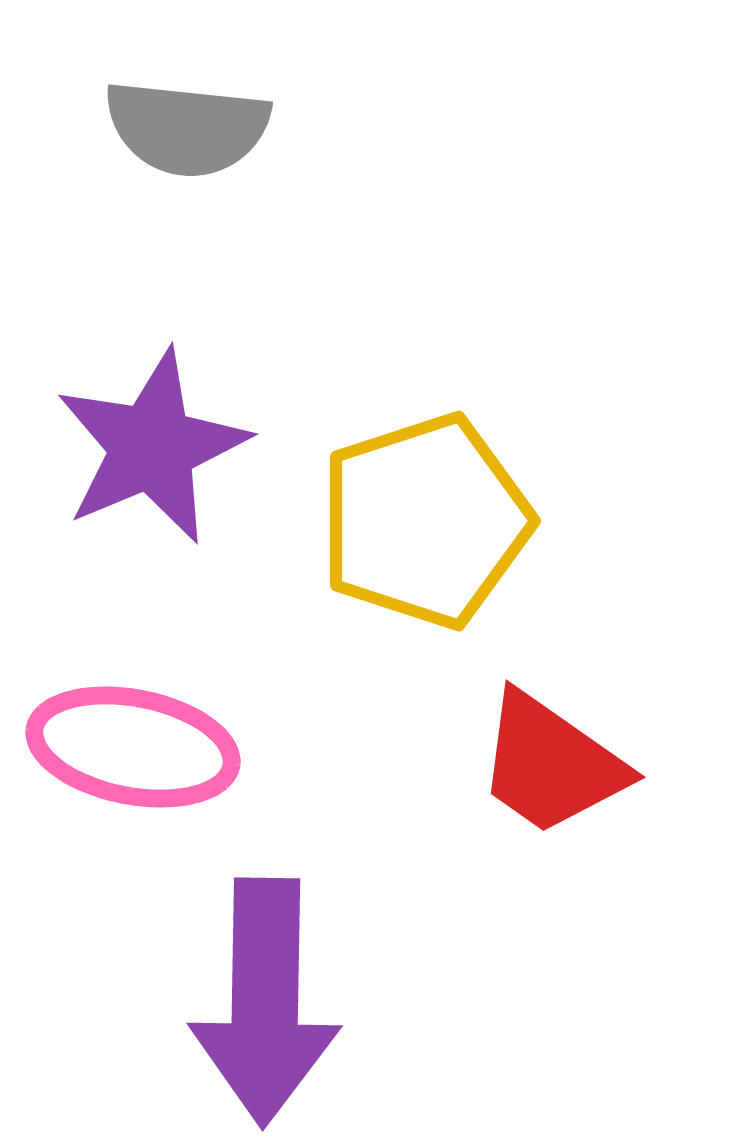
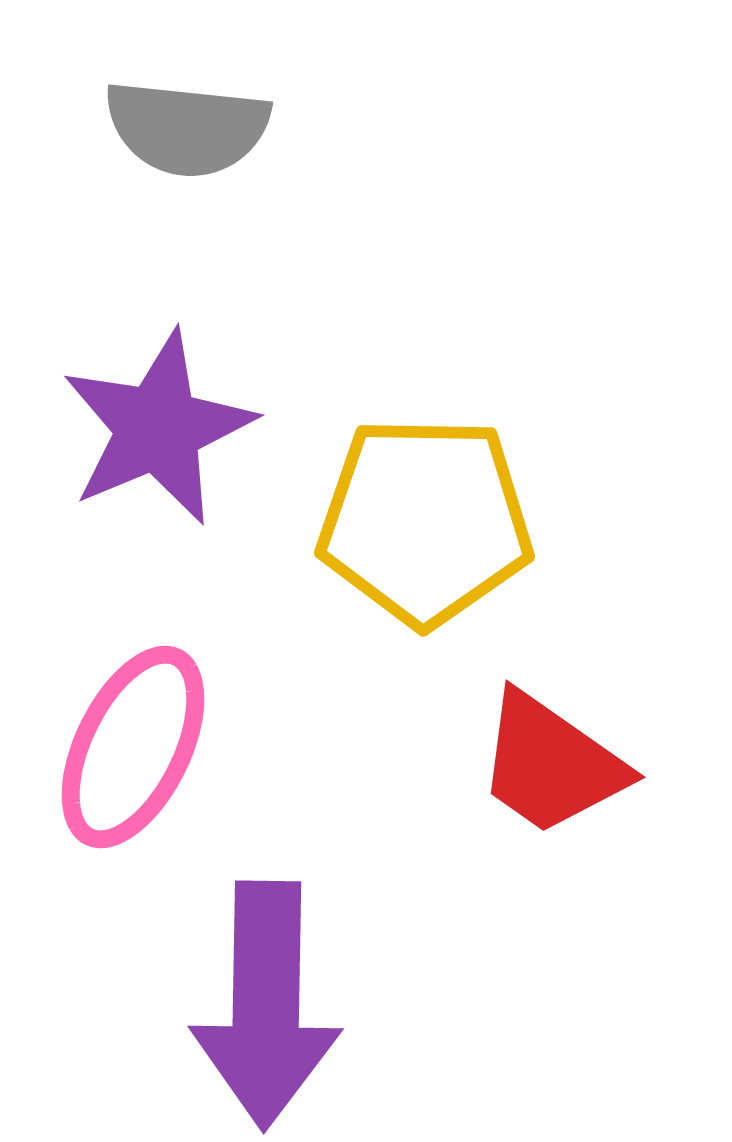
purple star: moved 6 px right, 19 px up
yellow pentagon: rotated 19 degrees clockwise
pink ellipse: rotated 75 degrees counterclockwise
purple arrow: moved 1 px right, 3 px down
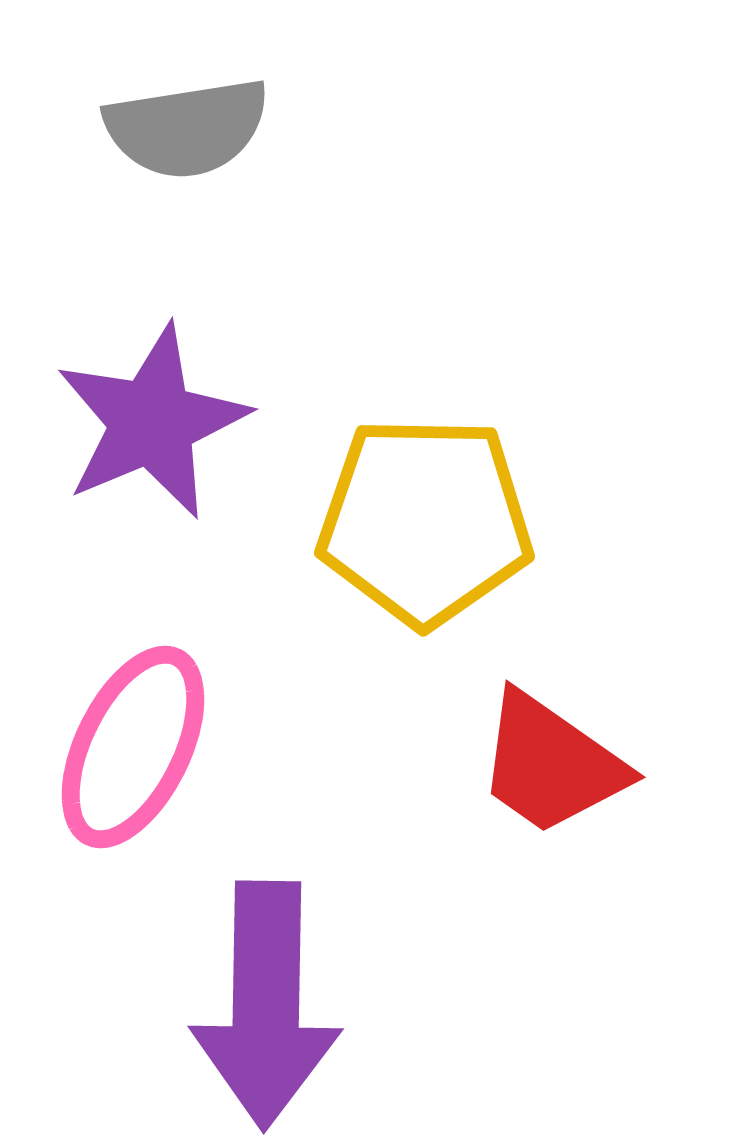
gray semicircle: rotated 15 degrees counterclockwise
purple star: moved 6 px left, 6 px up
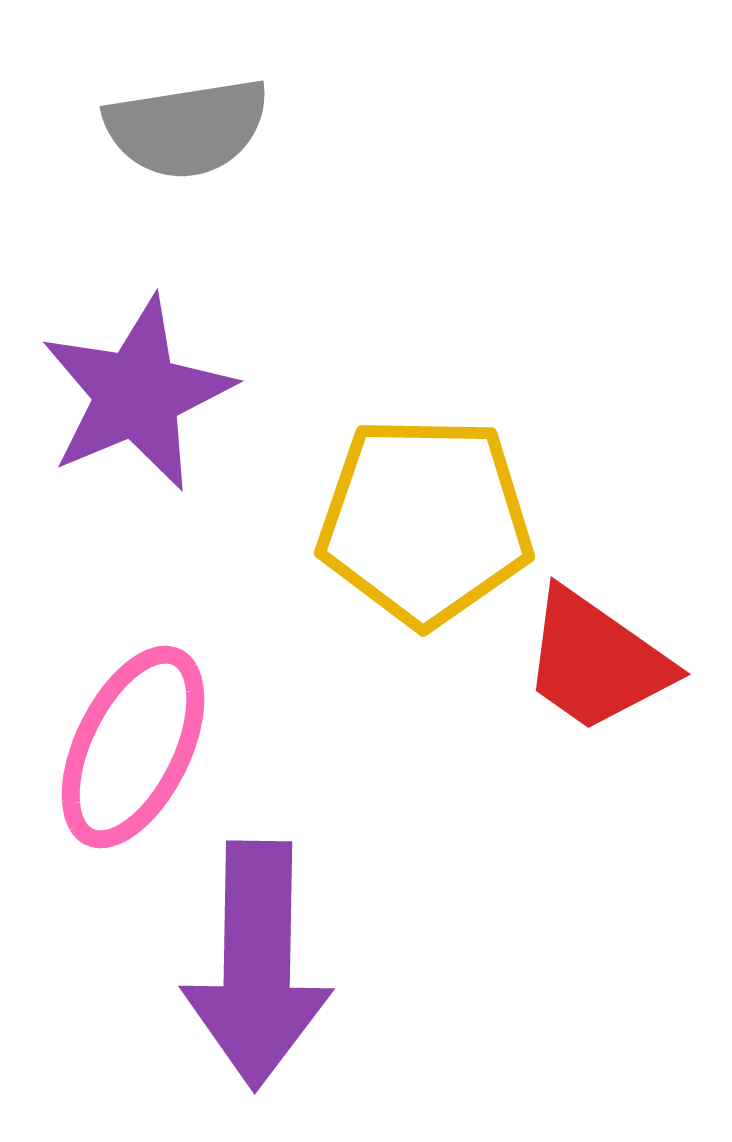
purple star: moved 15 px left, 28 px up
red trapezoid: moved 45 px right, 103 px up
purple arrow: moved 9 px left, 40 px up
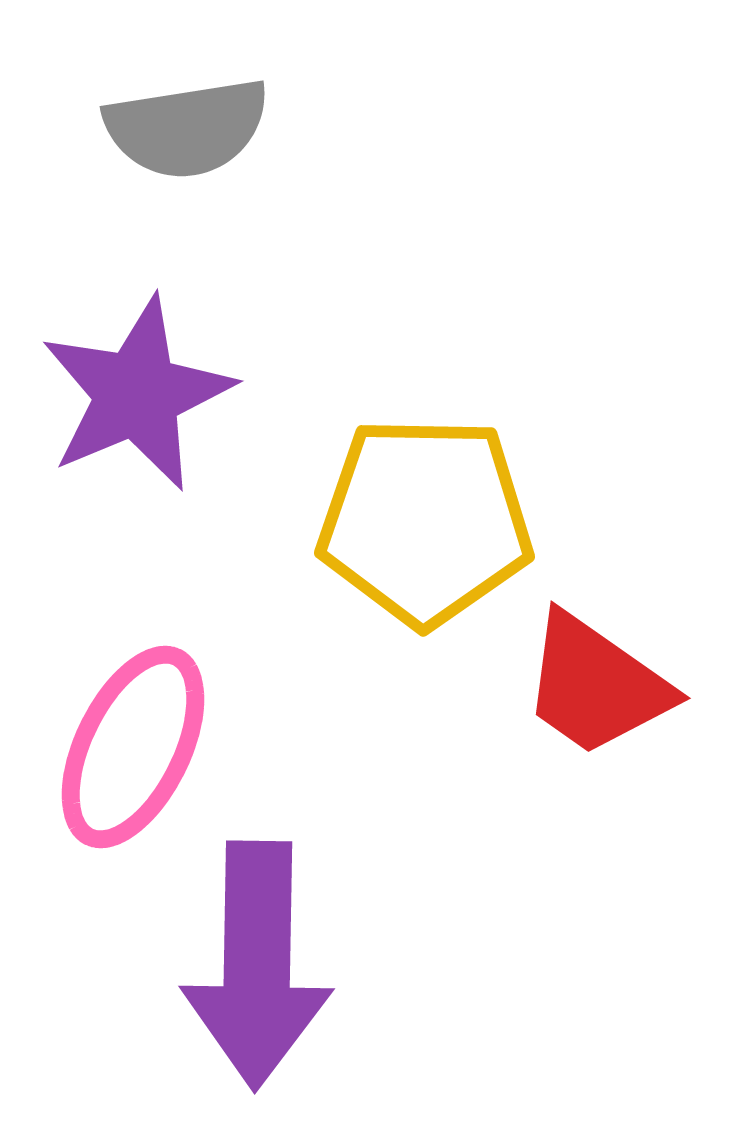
red trapezoid: moved 24 px down
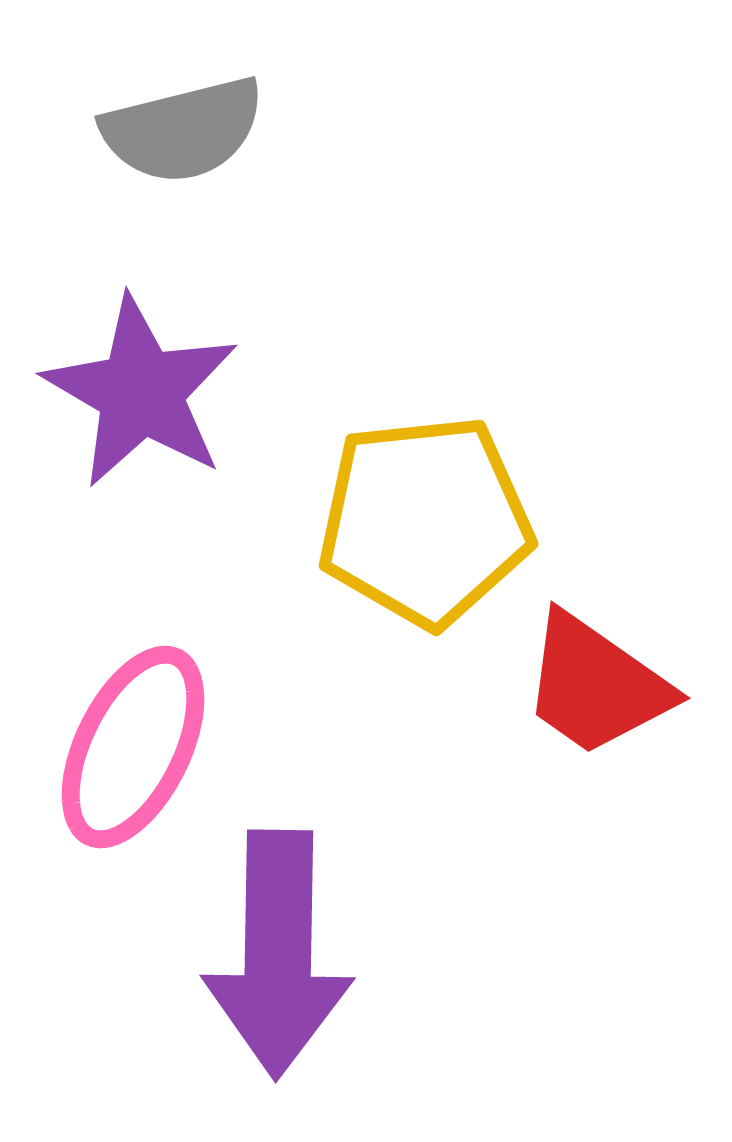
gray semicircle: moved 4 px left, 2 px down; rotated 5 degrees counterclockwise
purple star: moved 4 px right, 2 px up; rotated 19 degrees counterclockwise
yellow pentagon: rotated 7 degrees counterclockwise
purple arrow: moved 21 px right, 11 px up
